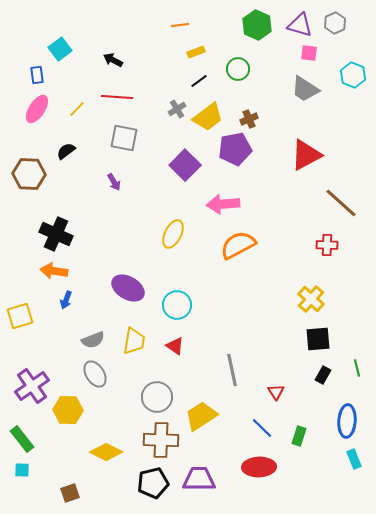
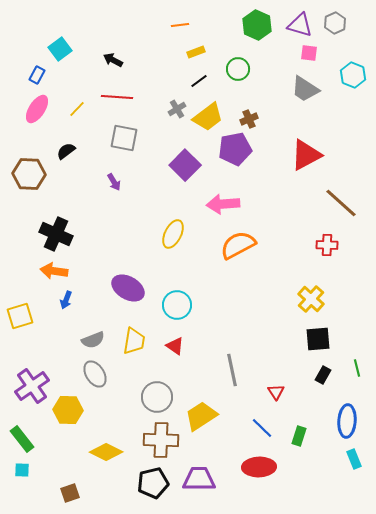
blue rectangle at (37, 75): rotated 36 degrees clockwise
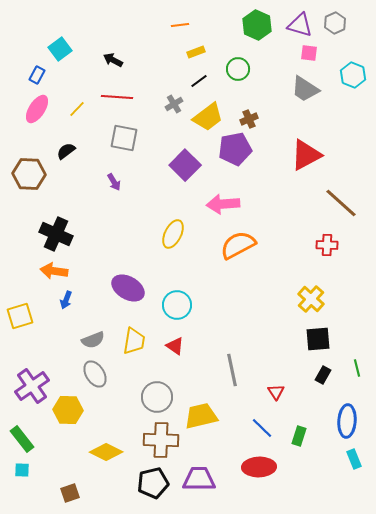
gray cross at (177, 109): moved 3 px left, 5 px up
yellow trapezoid at (201, 416): rotated 20 degrees clockwise
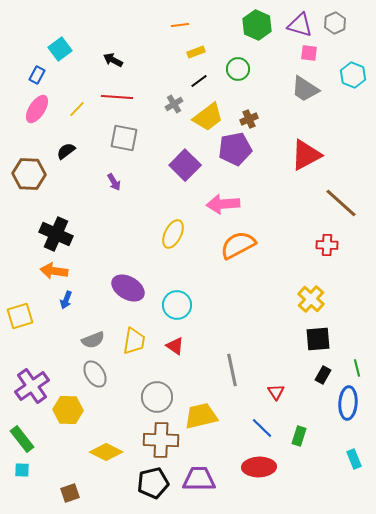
blue ellipse at (347, 421): moved 1 px right, 18 px up
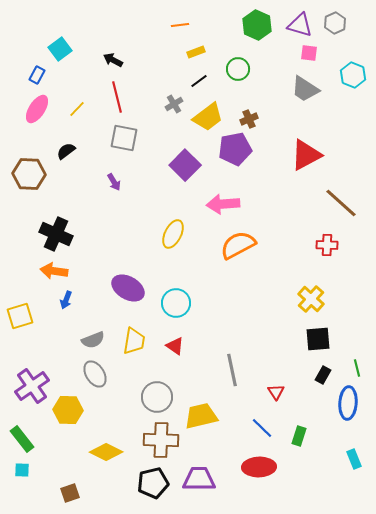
red line at (117, 97): rotated 72 degrees clockwise
cyan circle at (177, 305): moved 1 px left, 2 px up
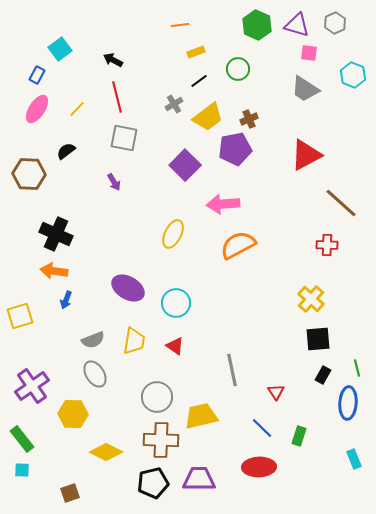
purple triangle at (300, 25): moved 3 px left
yellow hexagon at (68, 410): moved 5 px right, 4 px down
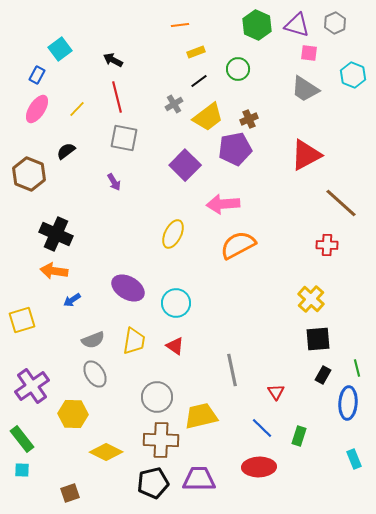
brown hexagon at (29, 174): rotated 20 degrees clockwise
blue arrow at (66, 300): moved 6 px right; rotated 36 degrees clockwise
yellow square at (20, 316): moved 2 px right, 4 px down
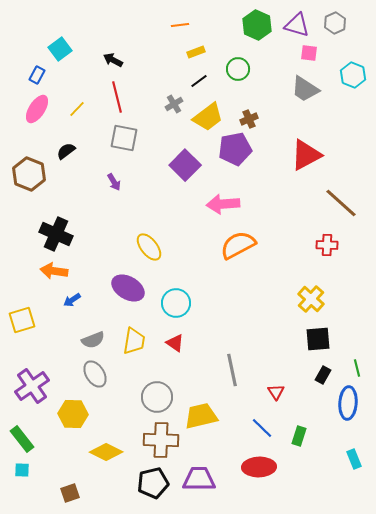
yellow ellipse at (173, 234): moved 24 px left, 13 px down; rotated 64 degrees counterclockwise
red triangle at (175, 346): moved 3 px up
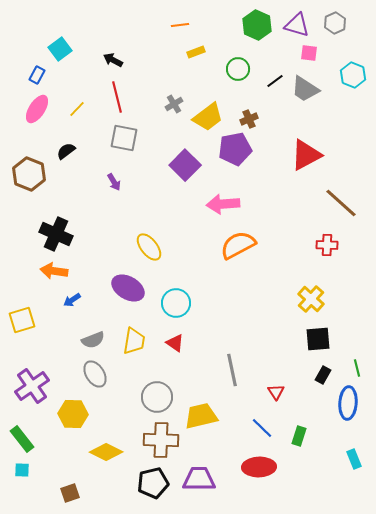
black line at (199, 81): moved 76 px right
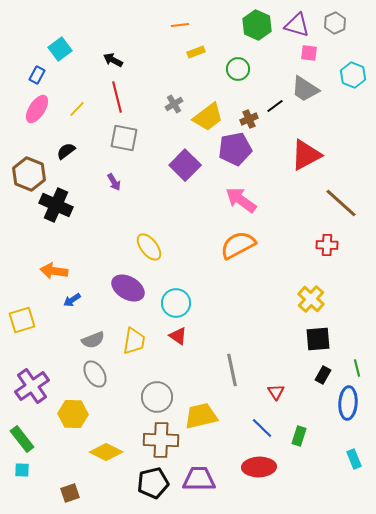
black line at (275, 81): moved 25 px down
pink arrow at (223, 204): moved 18 px right, 4 px up; rotated 40 degrees clockwise
black cross at (56, 234): moved 29 px up
red triangle at (175, 343): moved 3 px right, 7 px up
